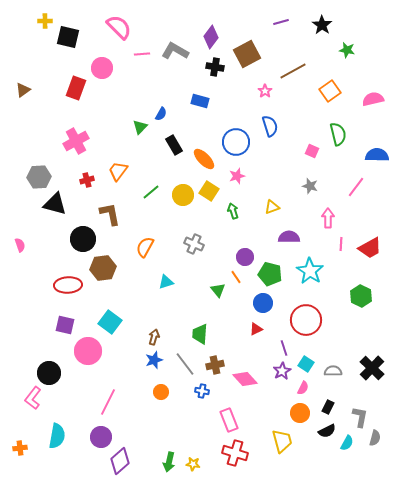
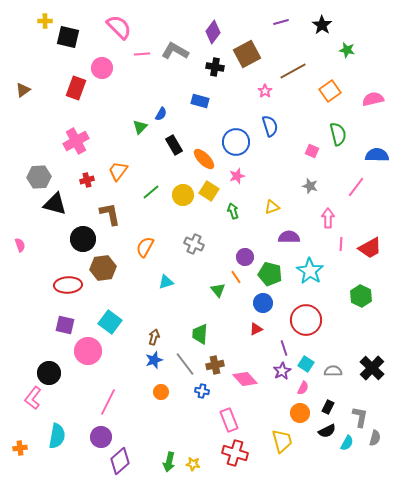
purple diamond at (211, 37): moved 2 px right, 5 px up
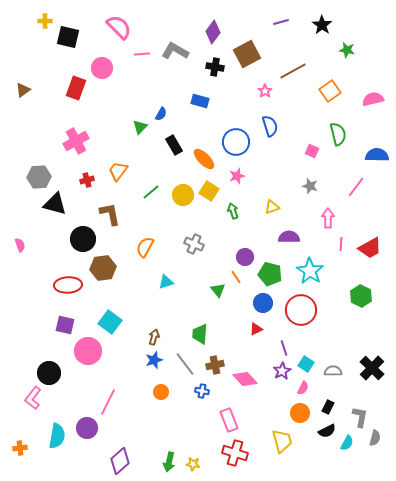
red circle at (306, 320): moved 5 px left, 10 px up
purple circle at (101, 437): moved 14 px left, 9 px up
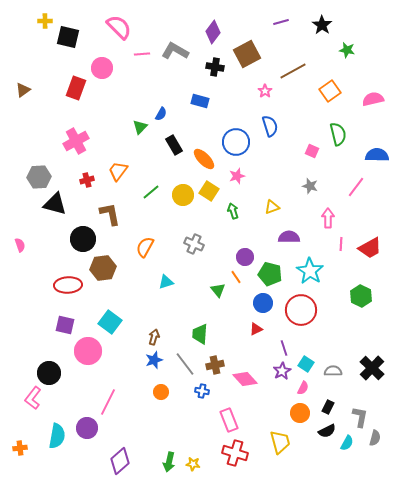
yellow trapezoid at (282, 441): moved 2 px left, 1 px down
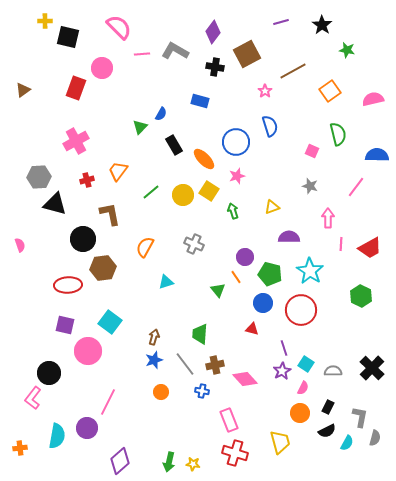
red triangle at (256, 329): moved 4 px left; rotated 40 degrees clockwise
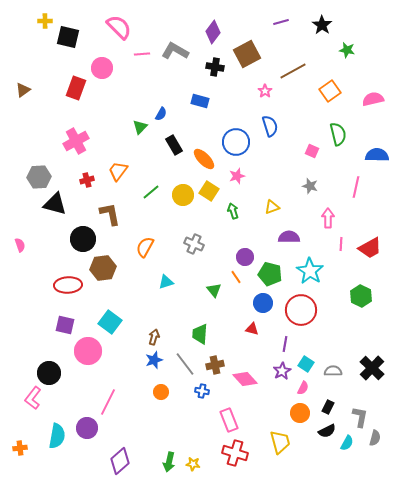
pink line at (356, 187): rotated 25 degrees counterclockwise
green triangle at (218, 290): moved 4 px left
purple line at (284, 348): moved 1 px right, 4 px up; rotated 28 degrees clockwise
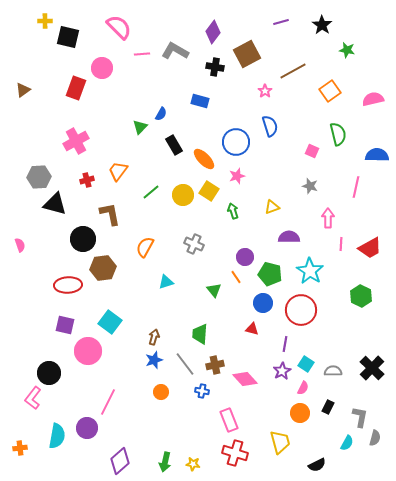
black semicircle at (327, 431): moved 10 px left, 34 px down
green arrow at (169, 462): moved 4 px left
